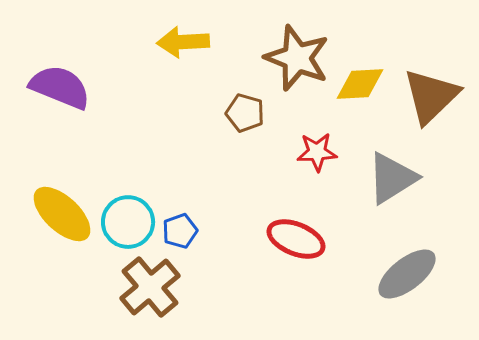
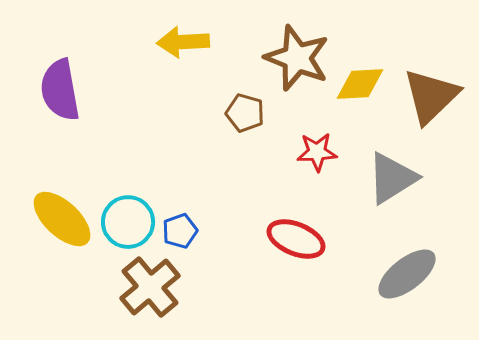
purple semicircle: moved 3 px down; rotated 122 degrees counterclockwise
yellow ellipse: moved 5 px down
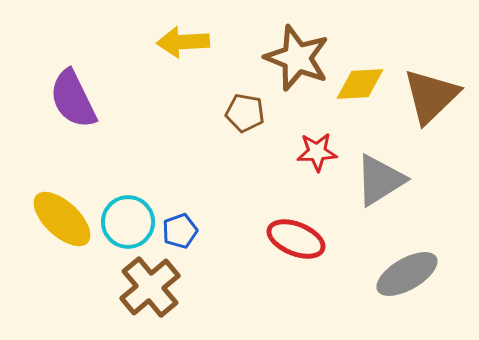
purple semicircle: moved 13 px right, 9 px down; rotated 16 degrees counterclockwise
brown pentagon: rotated 6 degrees counterclockwise
gray triangle: moved 12 px left, 2 px down
gray ellipse: rotated 8 degrees clockwise
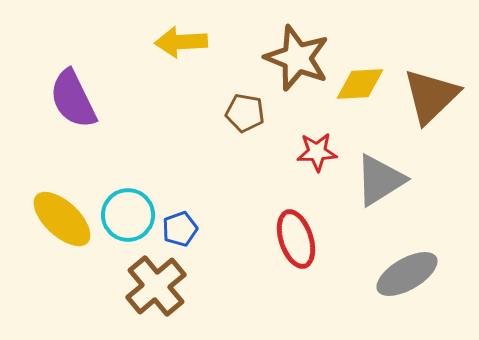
yellow arrow: moved 2 px left
cyan circle: moved 7 px up
blue pentagon: moved 2 px up
red ellipse: rotated 50 degrees clockwise
brown cross: moved 6 px right, 1 px up
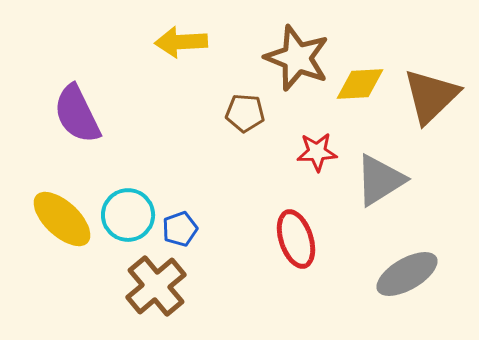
purple semicircle: moved 4 px right, 15 px down
brown pentagon: rotated 6 degrees counterclockwise
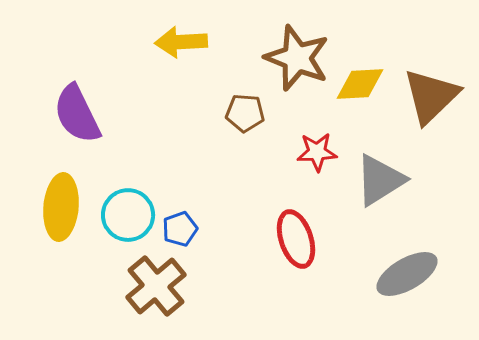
yellow ellipse: moved 1 px left, 12 px up; rotated 52 degrees clockwise
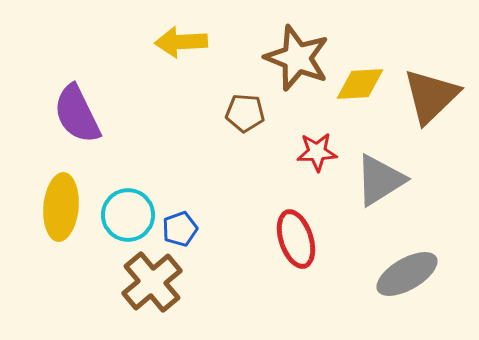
brown cross: moved 4 px left, 4 px up
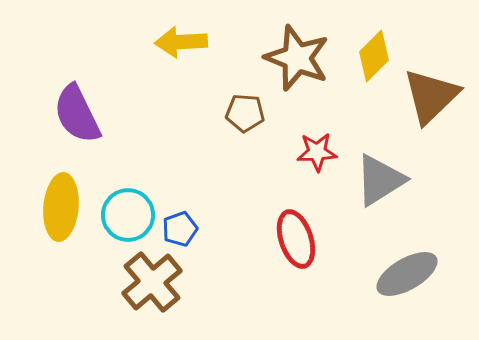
yellow diamond: moved 14 px right, 28 px up; rotated 42 degrees counterclockwise
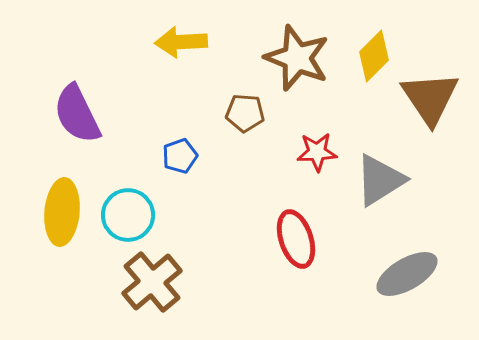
brown triangle: moved 1 px left, 2 px down; rotated 20 degrees counterclockwise
yellow ellipse: moved 1 px right, 5 px down
blue pentagon: moved 73 px up
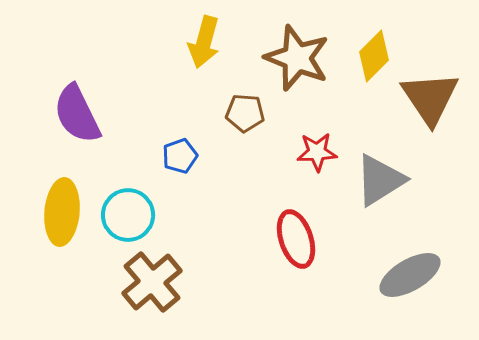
yellow arrow: moved 23 px right; rotated 72 degrees counterclockwise
gray ellipse: moved 3 px right, 1 px down
